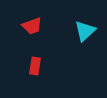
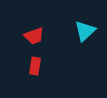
red trapezoid: moved 2 px right, 10 px down
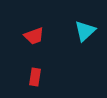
red rectangle: moved 11 px down
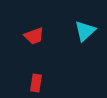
red rectangle: moved 1 px right, 6 px down
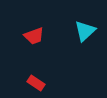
red rectangle: rotated 66 degrees counterclockwise
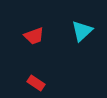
cyan triangle: moved 3 px left
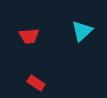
red trapezoid: moved 5 px left; rotated 15 degrees clockwise
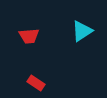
cyan triangle: rotated 10 degrees clockwise
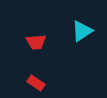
red trapezoid: moved 7 px right, 6 px down
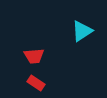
red trapezoid: moved 2 px left, 14 px down
